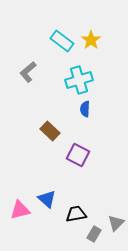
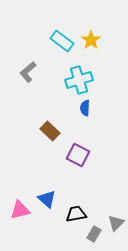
blue semicircle: moved 1 px up
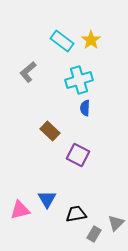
blue triangle: rotated 18 degrees clockwise
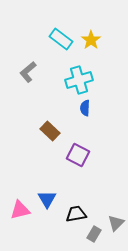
cyan rectangle: moved 1 px left, 2 px up
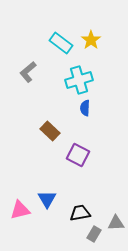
cyan rectangle: moved 4 px down
black trapezoid: moved 4 px right, 1 px up
gray triangle: rotated 42 degrees clockwise
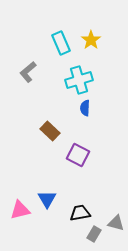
cyan rectangle: rotated 30 degrees clockwise
gray triangle: rotated 18 degrees clockwise
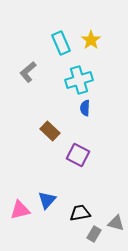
blue triangle: moved 1 px down; rotated 12 degrees clockwise
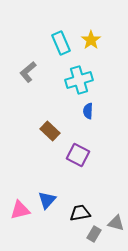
blue semicircle: moved 3 px right, 3 px down
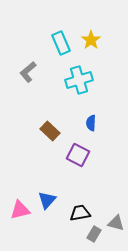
blue semicircle: moved 3 px right, 12 px down
